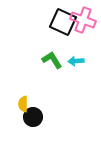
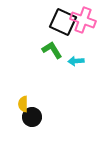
green L-shape: moved 10 px up
black circle: moved 1 px left
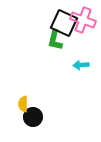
black square: moved 1 px right, 1 px down
green L-shape: moved 3 px right, 10 px up; rotated 135 degrees counterclockwise
cyan arrow: moved 5 px right, 4 px down
black circle: moved 1 px right
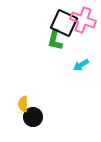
cyan arrow: rotated 28 degrees counterclockwise
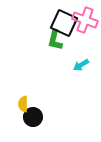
pink cross: moved 2 px right
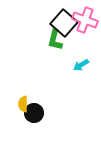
black square: rotated 16 degrees clockwise
black circle: moved 1 px right, 4 px up
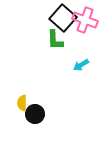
black square: moved 1 px left, 5 px up
green L-shape: rotated 15 degrees counterclockwise
yellow semicircle: moved 1 px left, 1 px up
black circle: moved 1 px right, 1 px down
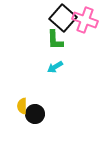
cyan arrow: moved 26 px left, 2 px down
yellow semicircle: moved 3 px down
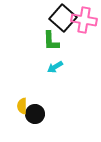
pink cross: moved 1 px left; rotated 10 degrees counterclockwise
green L-shape: moved 4 px left, 1 px down
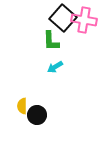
black circle: moved 2 px right, 1 px down
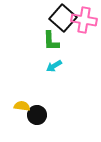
cyan arrow: moved 1 px left, 1 px up
yellow semicircle: rotated 98 degrees clockwise
